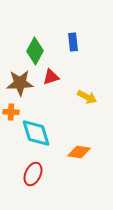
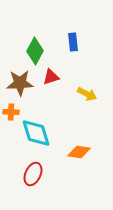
yellow arrow: moved 3 px up
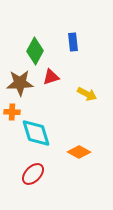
orange cross: moved 1 px right
orange diamond: rotated 20 degrees clockwise
red ellipse: rotated 20 degrees clockwise
